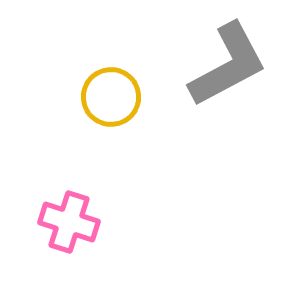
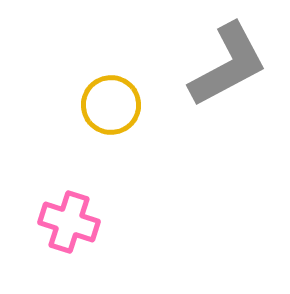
yellow circle: moved 8 px down
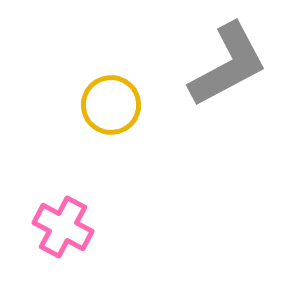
pink cross: moved 6 px left, 5 px down; rotated 10 degrees clockwise
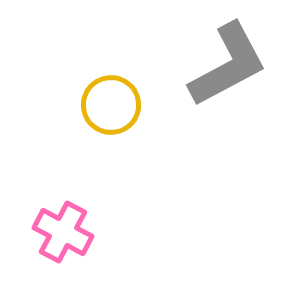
pink cross: moved 5 px down
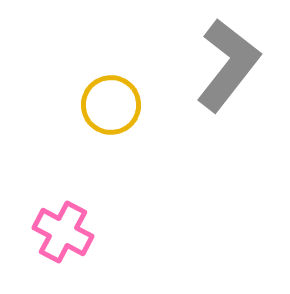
gray L-shape: rotated 24 degrees counterclockwise
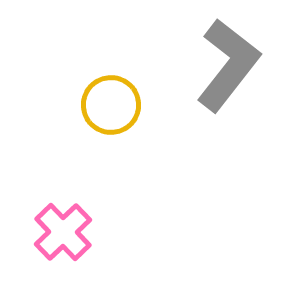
pink cross: rotated 18 degrees clockwise
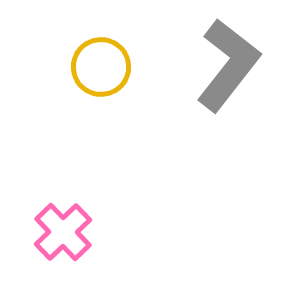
yellow circle: moved 10 px left, 38 px up
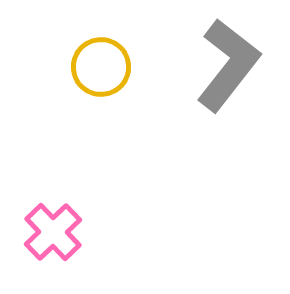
pink cross: moved 10 px left
